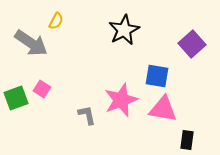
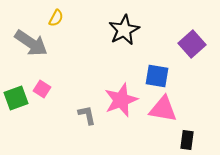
yellow semicircle: moved 3 px up
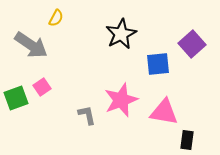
black star: moved 3 px left, 4 px down
gray arrow: moved 2 px down
blue square: moved 1 px right, 12 px up; rotated 15 degrees counterclockwise
pink square: moved 2 px up; rotated 24 degrees clockwise
pink triangle: moved 1 px right, 3 px down
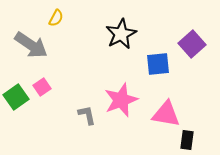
green square: moved 1 px up; rotated 15 degrees counterclockwise
pink triangle: moved 2 px right, 2 px down
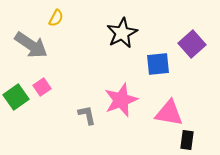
black star: moved 1 px right, 1 px up
pink triangle: moved 3 px right, 1 px up
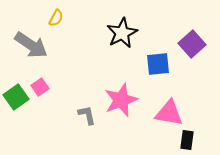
pink square: moved 2 px left
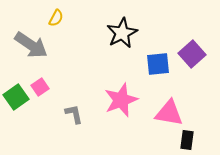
purple square: moved 10 px down
gray L-shape: moved 13 px left, 1 px up
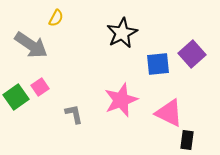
pink triangle: rotated 16 degrees clockwise
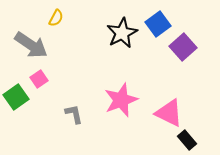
purple square: moved 9 px left, 7 px up
blue square: moved 40 px up; rotated 30 degrees counterclockwise
pink square: moved 1 px left, 8 px up
black rectangle: rotated 48 degrees counterclockwise
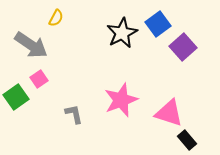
pink triangle: rotated 8 degrees counterclockwise
